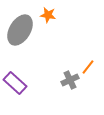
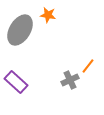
orange line: moved 1 px up
purple rectangle: moved 1 px right, 1 px up
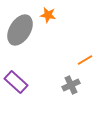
orange line: moved 3 px left, 6 px up; rotated 21 degrees clockwise
gray cross: moved 1 px right, 5 px down
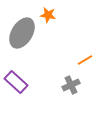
gray ellipse: moved 2 px right, 3 px down
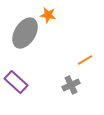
gray ellipse: moved 3 px right
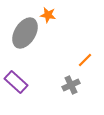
orange line: rotated 14 degrees counterclockwise
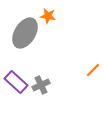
orange star: moved 1 px down
orange line: moved 8 px right, 10 px down
gray cross: moved 30 px left
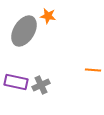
gray ellipse: moved 1 px left, 2 px up
orange line: rotated 49 degrees clockwise
purple rectangle: rotated 30 degrees counterclockwise
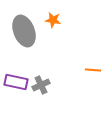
orange star: moved 5 px right, 4 px down
gray ellipse: rotated 52 degrees counterclockwise
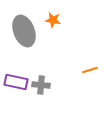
orange line: moved 3 px left; rotated 21 degrees counterclockwise
gray cross: rotated 30 degrees clockwise
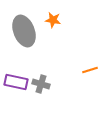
gray cross: moved 1 px up; rotated 12 degrees clockwise
